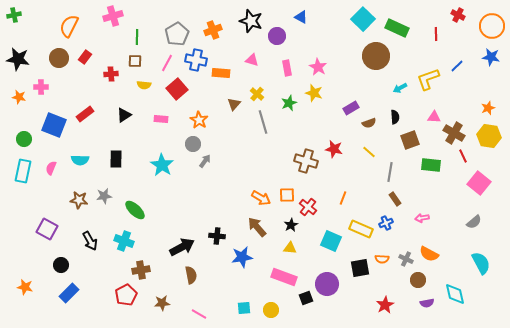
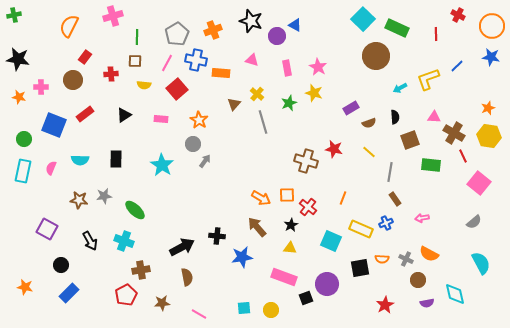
blue triangle at (301, 17): moved 6 px left, 8 px down
brown circle at (59, 58): moved 14 px right, 22 px down
brown semicircle at (191, 275): moved 4 px left, 2 px down
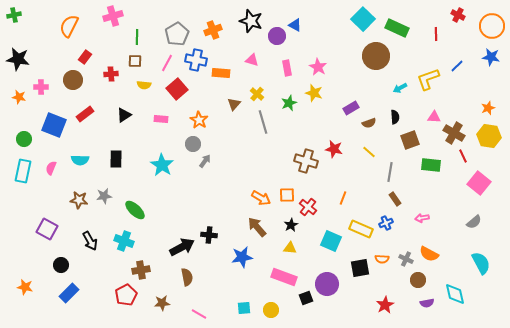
black cross at (217, 236): moved 8 px left, 1 px up
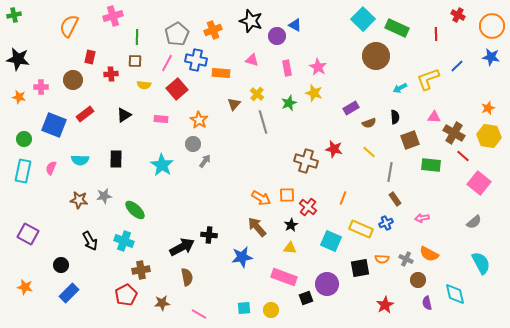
red rectangle at (85, 57): moved 5 px right; rotated 24 degrees counterclockwise
red line at (463, 156): rotated 24 degrees counterclockwise
purple square at (47, 229): moved 19 px left, 5 px down
purple semicircle at (427, 303): rotated 88 degrees clockwise
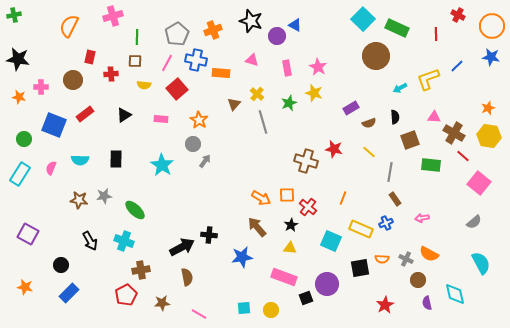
cyan rectangle at (23, 171): moved 3 px left, 3 px down; rotated 20 degrees clockwise
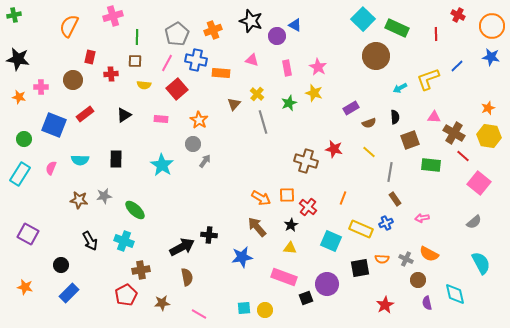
yellow circle at (271, 310): moved 6 px left
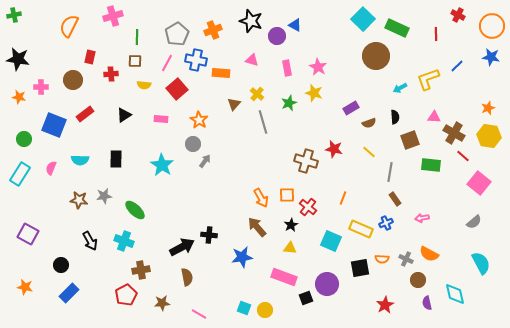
orange arrow at (261, 198): rotated 30 degrees clockwise
cyan square at (244, 308): rotated 24 degrees clockwise
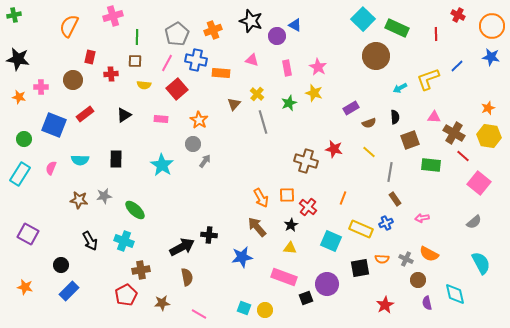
blue rectangle at (69, 293): moved 2 px up
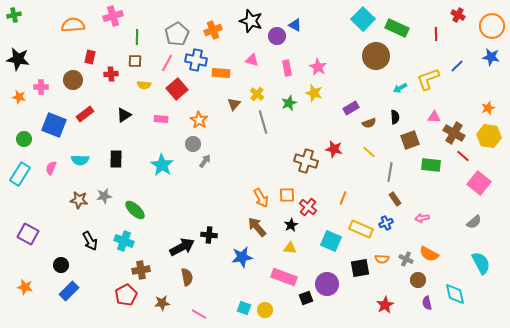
orange semicircle at (69, 26): moved 4 px right, 1 px up; rotated 60 degrees clockwise
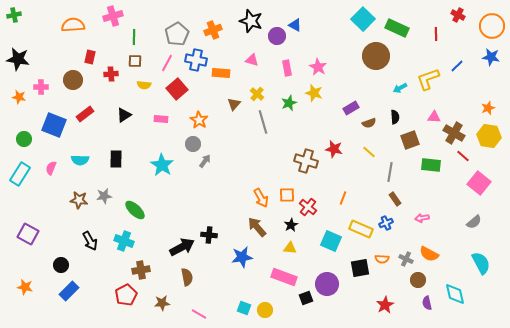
green line at (137, 37): moved 3 px left
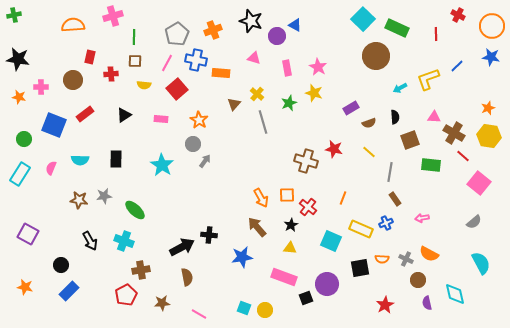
pink triangle at (252, 60): moved 2 px right, 2 px up
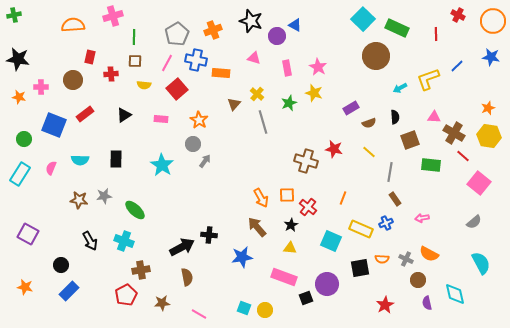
orange circle at (492, 26): moved 1 px right, 5 px up
